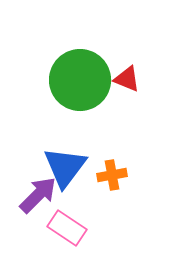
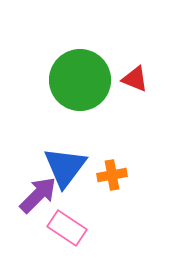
red triangle: moved 8 px right
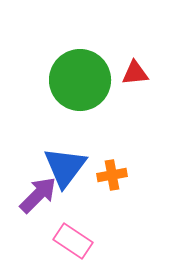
red triangle: moved 6 px up; rotated 28 degrees counterclockwise
pink rectangle: moved 6 px right, 13 px down
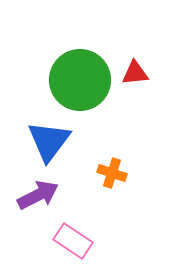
blue triangle: moved 16 px left, 26 px up
orange cross: moved 2 px up; rotated 28 degrees clockwise
purple arrow: rotated 18 degrees clockwise
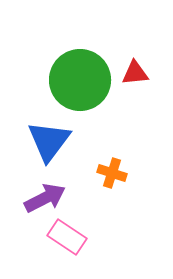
purple arrow: moved 7 px right, 3 px down
pink rectangle: moved 6 px left, 4 px up
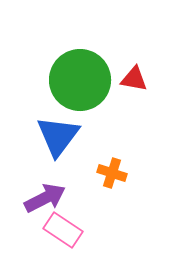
red triangle: moved 1 px left, 6 px down; rotated 16 degrees clockwise
blue triangle: moved 9 px right, 5 px up
pink rectangle: moved 4 px left, 7 px up
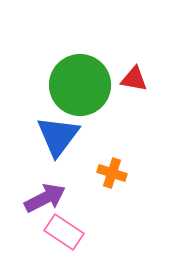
green circle: moved 5 px down
pink rectangle: moved 1 px right, 2 px down
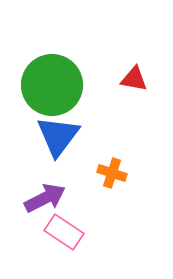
green circle: moved 28 px left
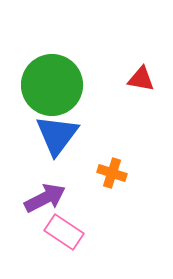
red triangle: moved 7 px right
blue triangle: moved 1 px left, 1 px up
